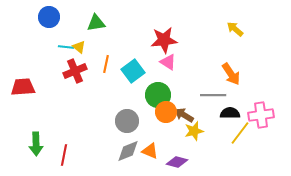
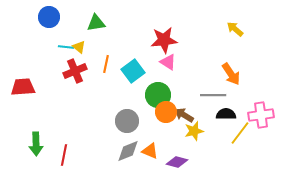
black semicircle: moved 4 px left, 1 px down
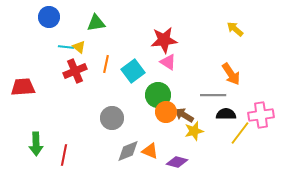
gray circle: moved 15 px left, 3 px up
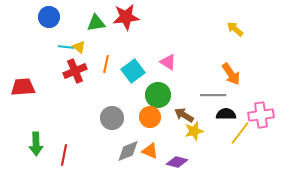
red star: moved 38 px left, 23 px up
orange circle: moved 16 px left, 5 px down
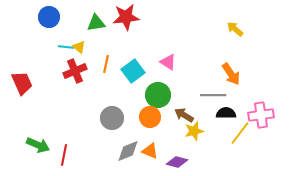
red trapezoid: moved 1 px left, 4 px up; rotated 70 degrees clockwise
black semicircle: moved 1 px up
green arrow: moved 2 px right, 1 px down; rotated 65 degrees counterclockwise
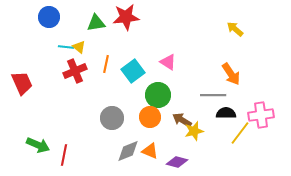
brown arrow: moved 2 px left, 5 px down
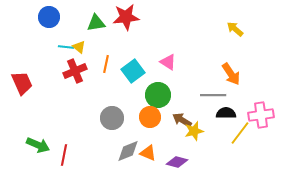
orange triangle: moved 2 px left, 2 px down
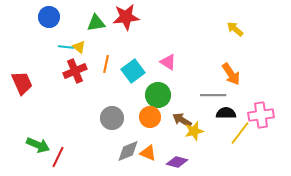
red line: moved 6 px left, 2 px down; rotated 15 degrees clockwise
